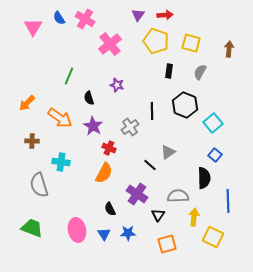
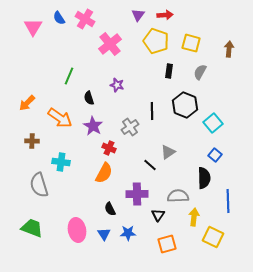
purple cross at (137, 194): rotated 35 degrees counterclockwise
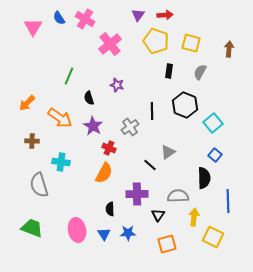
black semicircle at (110, 209): rotated 24 degrees clockwise
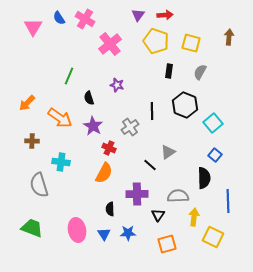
brown arrow at (229, 49): moved 12 px up
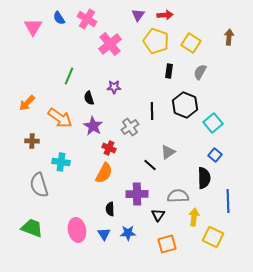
pink cross at (85, 19): moved 2 px right
yellow square at (191, 43): rotated 18 degrees clockwise
purple star at (117, 85): moved 3 px left, 2 px down; rotated 16 degrees counterclockwise
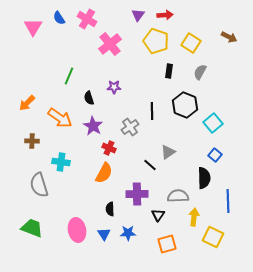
brown arrow at (229, 37): rotated 112 degrees clockwise
